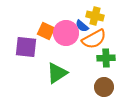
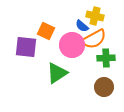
pink circle: moved 6 px right, 12 px down
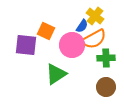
yellow cross: rotated 24 degrees clockwise
blue semicircle: rotated 96 degrees counterclockwise
purple square: moved 2 px up
green triangle: moved 1 px left, 1 px down
brown circle: moved 2 px right
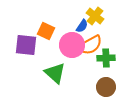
orange semicircle: moved 4 px left, 6 px down
green triangle: moved 1 px left, 1 px up; rotated 45 degrees counterclockwise
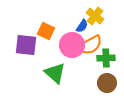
brown circle: moved 1 px right, 4 px up
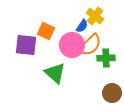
orange semicircle: rotated 15 degrees counterclockwise
brown circle: moved 5 px right, 10 px down
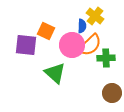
blue semicircle: rotated 32 degrees counterclockwise
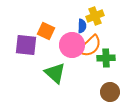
yellow cross: rotated 30 degrees clockwise
orange semicircle: moved 1 px down
brown circle: moved 2 px left, 1 px up
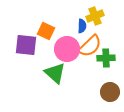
pink circle: moved 5 px left, 4 px down
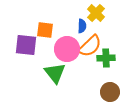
yellow cross: moved 1 px right, 3 px up; rotated 24 degrees counterclockwise
orange square: moved 1 px left, 1 px up; rotated 18 degrees counterclockwise
green triangle: rotated 10 degrees clockwise
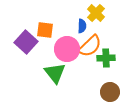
purple square: moved 3 px up; rotated 35 degrees clockwise
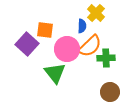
purple square: moved 1 px right, 2 px down
